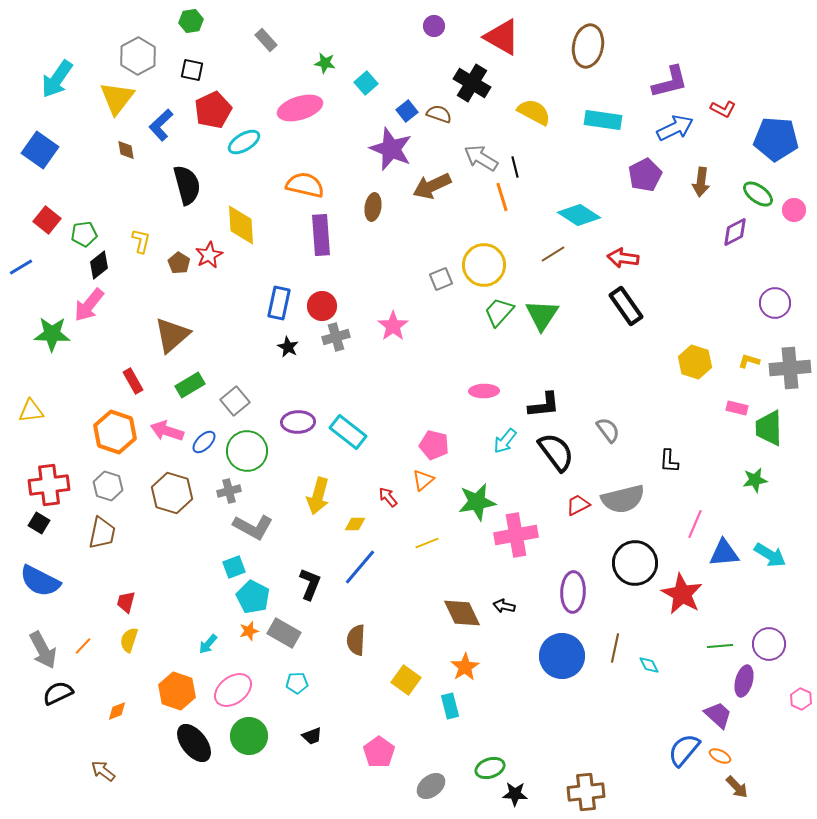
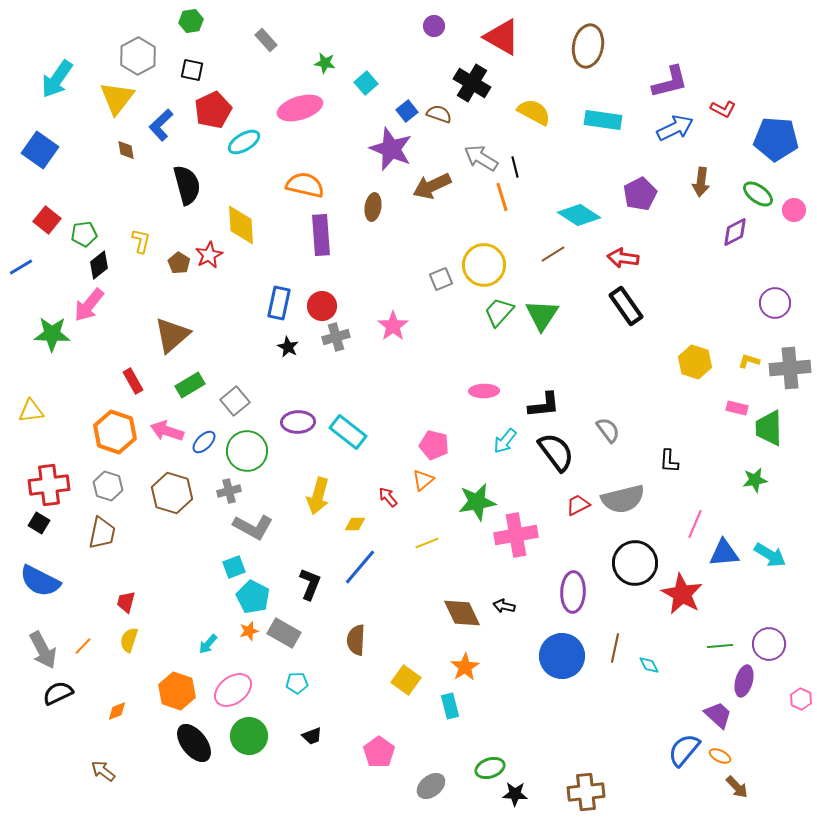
purple pentagon at (645, 175): moved 5 px left, 19 px down
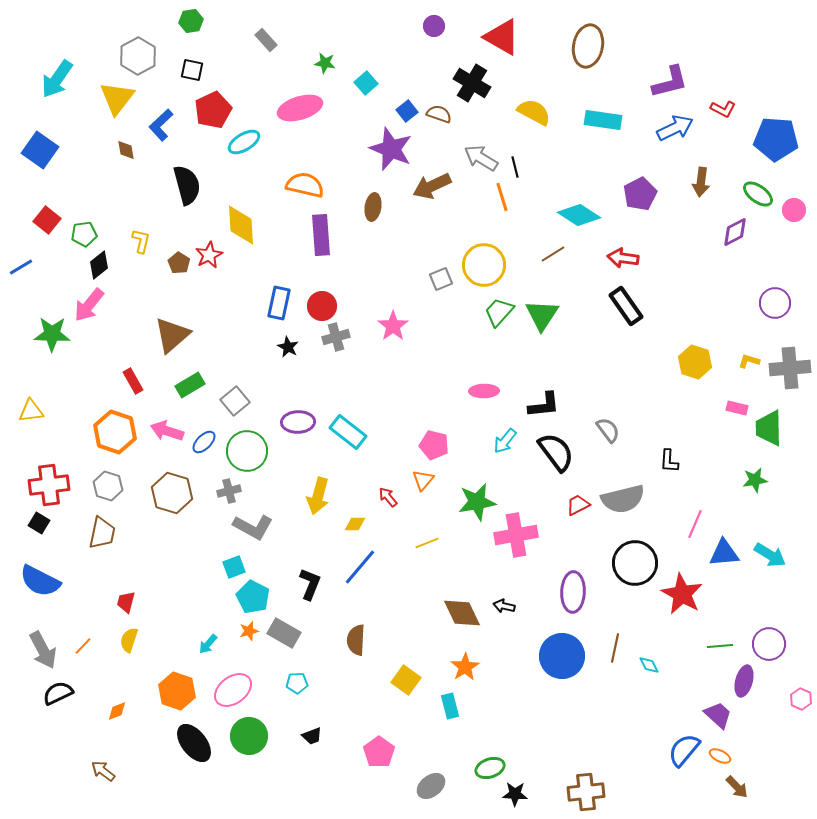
orange triangle at (423, 480): rotated 10 degrees counterclockwise
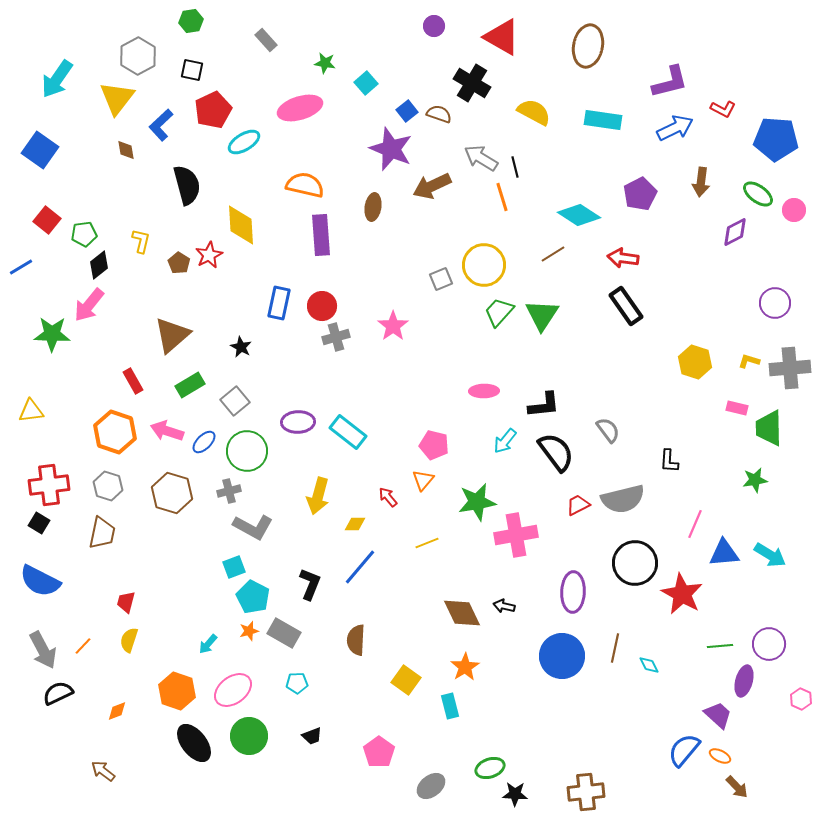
black star at (288, 347): moved 47 px left
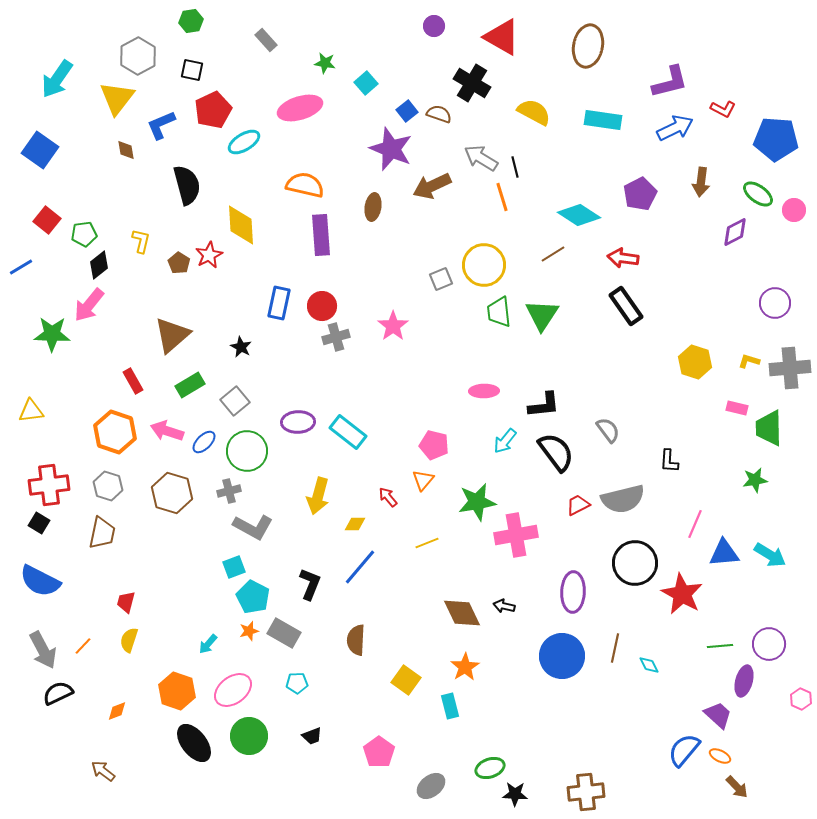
blue L-shape at (161, 125): rotated 20 degrees clockwise
green trapezoid at (499, 312): rotated 48 degrees counterclockwise
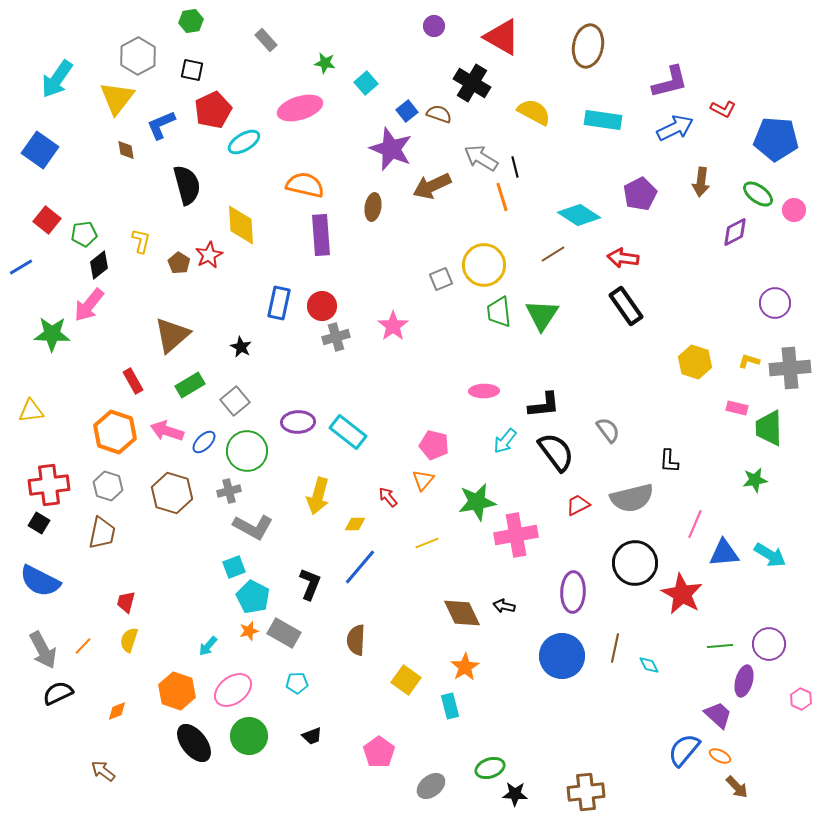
gray semicircle at (623, 499): moved 9 px right, 1 px up
cyan arrow at (208, 644): moved 2 px down
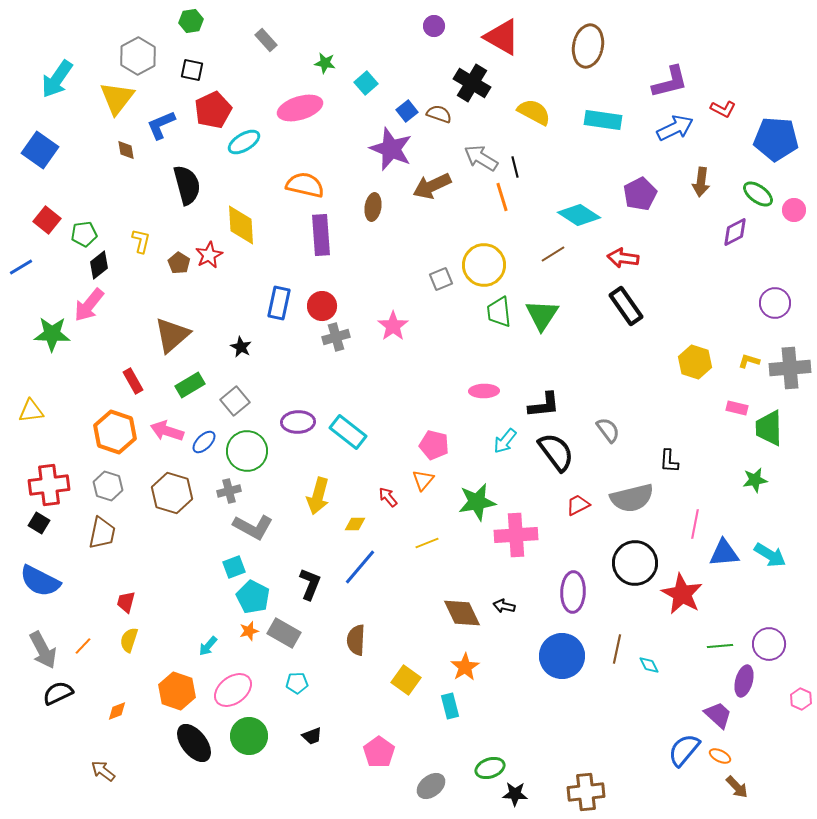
pink line at (695, 524): rotated 12 degrees counterclockwise
pink cross at (516, 535): rotated 6 degrees clockwise
brown line at (615, 648): moved 2 px right, 1 px down
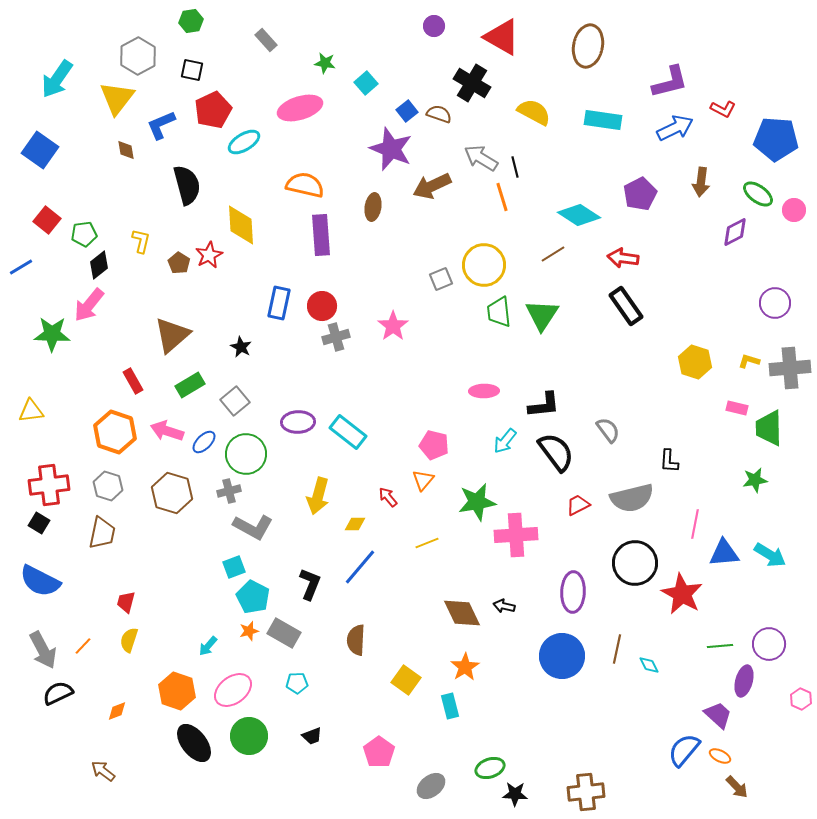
green circle at (247, 451): moved 1 px left, 3 px down
